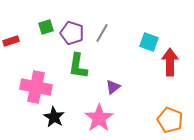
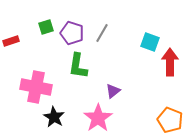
cyan square: moved 1 px right
purple triangle: moved 4 px down
pink star: moved 1 px left
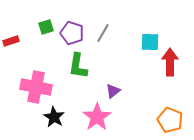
gray line: moved 1 px right
cyan square: rotated 18 degrees counterclockwise
pink star: moved 1 px left, 1 px up
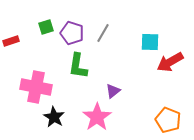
red arrow: rotated 120 degrees counterclockwise
orange pentagon: moved 2 px left
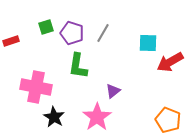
cyan square: moved 2 px left, 1 px down
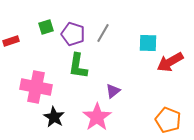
purple pentagon: moved 1 px right, 1 px down
